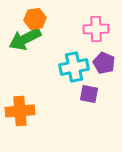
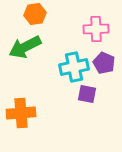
orange hexagon: moved 5 px up
green arrow: moved 8 px down
purple square: moved 2 px left
orange cross: moved 1 px right, 2 px down
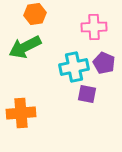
pink cross: moved 2 px left, 2 px up
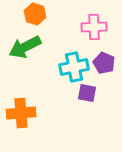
orange hexagon: rotated 25 degrees clockwise
purple square: moved 1 px up
